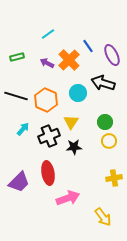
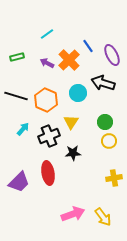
cyan line: moved 1 px left
black star: moved 1 px left, 6 px down
pink arrow: moved 5 px right, 16 px down
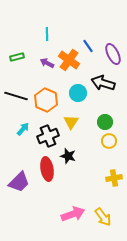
cyan line: rotated 56 degrees counterclockwise
purple ellipse: moved 1 px right, 1 px up
orange cross: rotated 10 degrees counterclockwise
black cross: moved 1 px left
black star: moved 5 px left, 3 px down; rotated 21 degrees clockwise
red ellipse: moved 1 px left, 4 px up
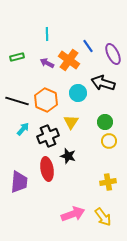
black line: moved 1 px right, 5 px down
yellow cross: moved 6 px left, 4 px down
purple trapezoid: rotated 40 degrees counterclockwise
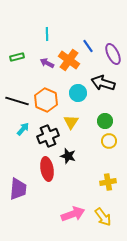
green circle: moved 1 px up
purple trapezoid: moved 1 px left, 7 px down
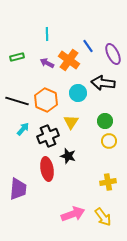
black arrow: rotated 10 degrees counterclockwise
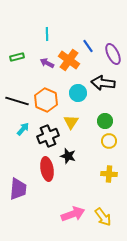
yellow cross: moved 1 px right, 8 px up; rotated 14 degrees clockwise
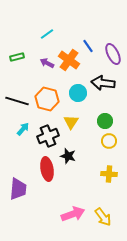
cyan line: rotated 56 degrees clockwise
orange hexagon: moved 1 px right, 1 px up; rotated 10 degrees counterclockwise
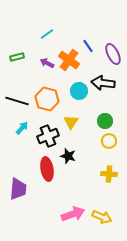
cyan circle: moved 1 px right, 2 px up
cyan arrow: moved 1 px left, 1 px up
yellow arrow: moved 1 px left; rotated 30 degrees counterclockwise
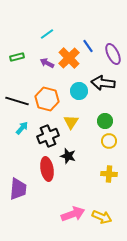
orange cross: moved 2 px up; rotated 10 degrees clockwise
